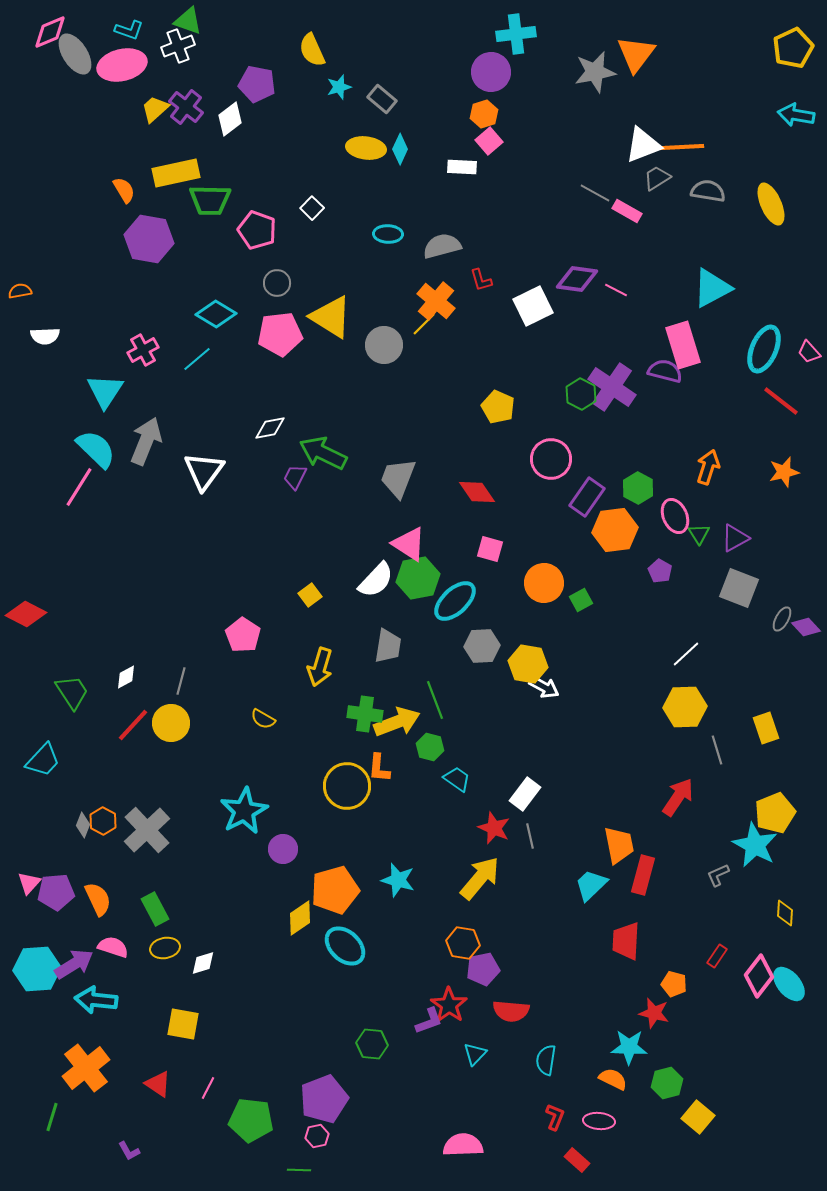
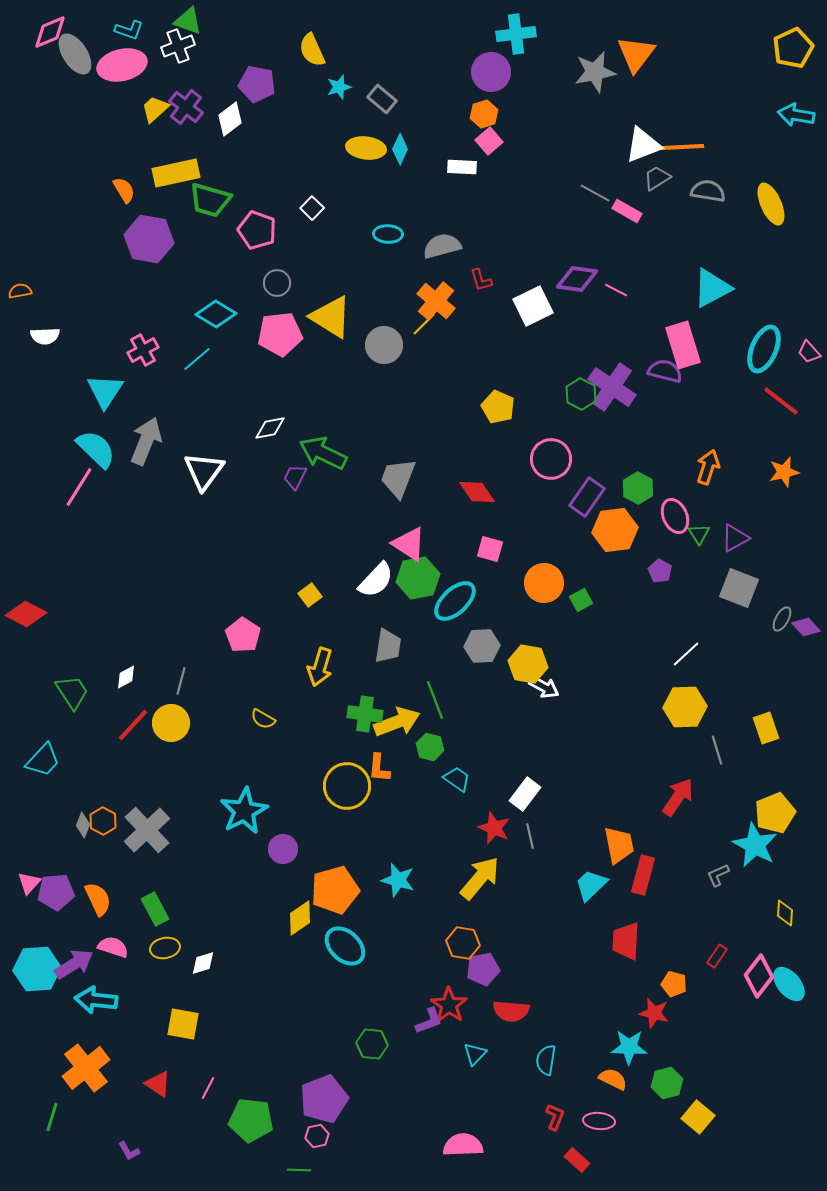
green trapezoid at (210, 200): rotated 15 degrees clockwise
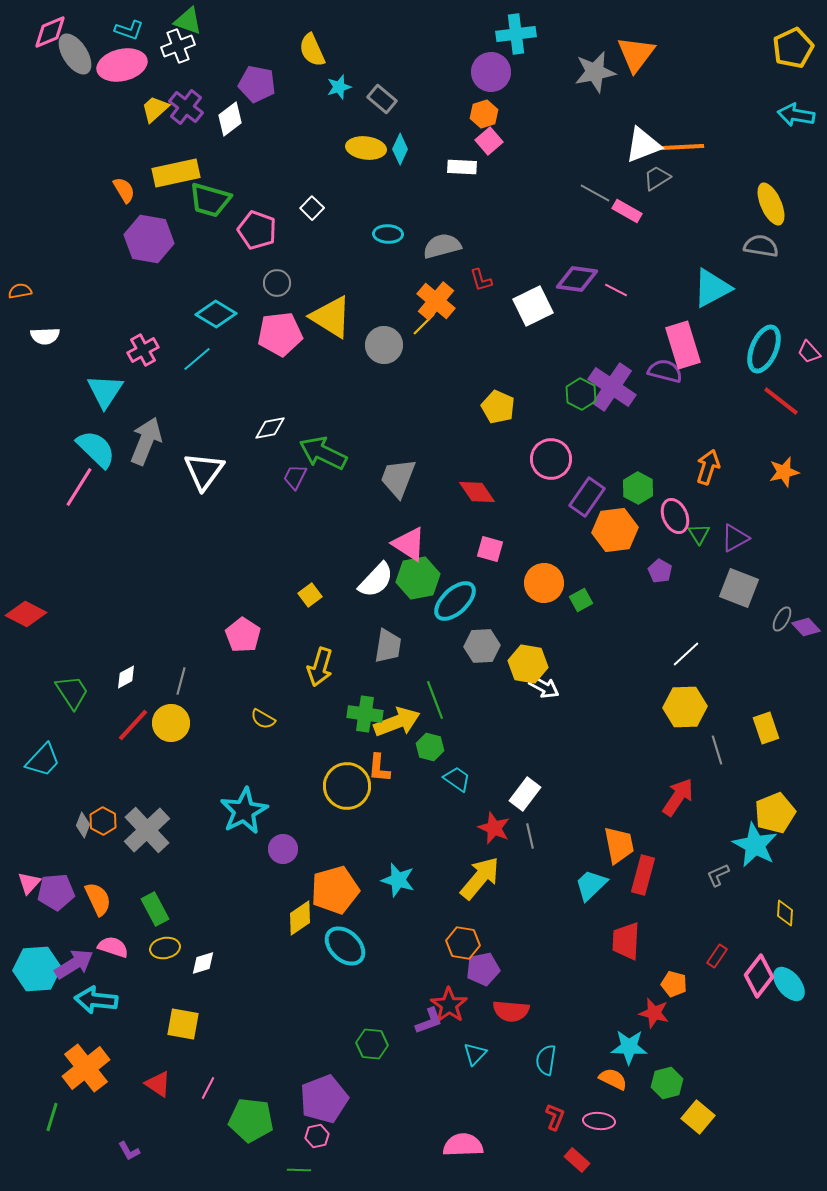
gray semicircle at (708, 191): moved 53 px right, 55 px down
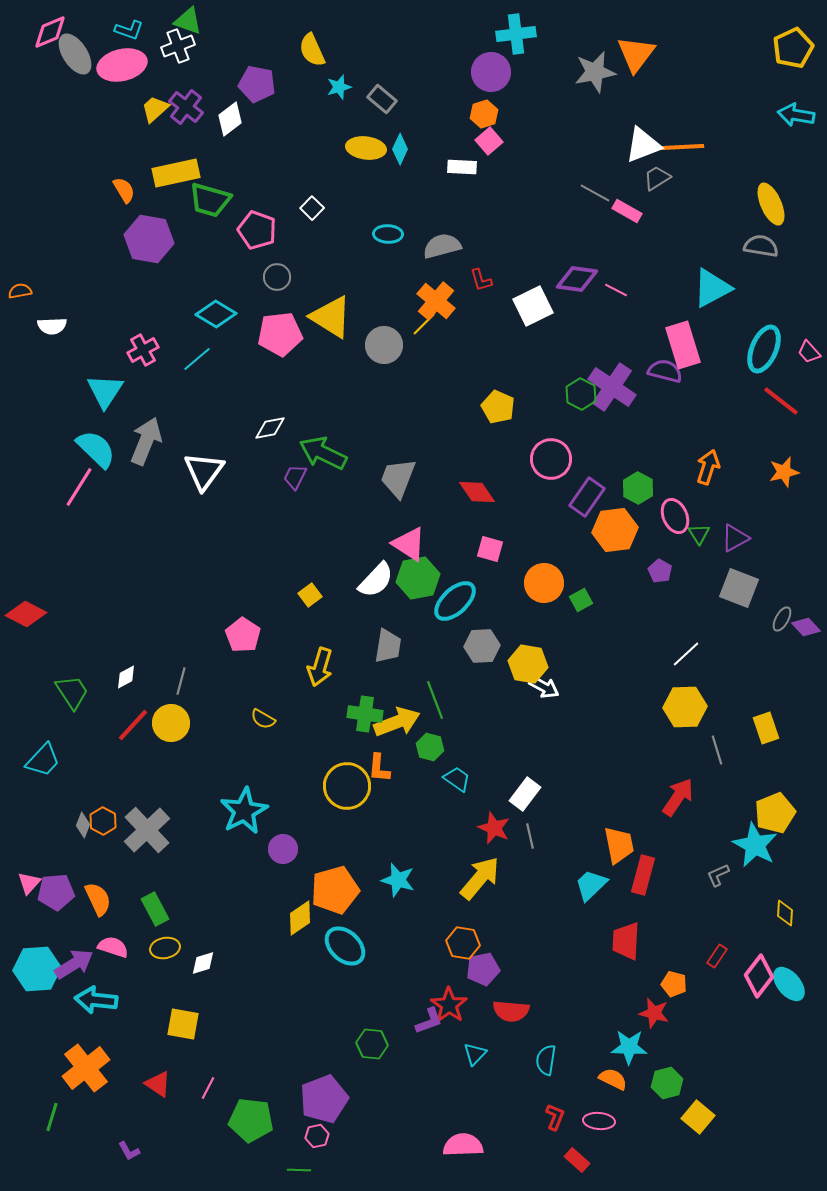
gray circle at (277, 283): moved 6 px up
white semicircle at (45, 336): moved 7 px right, 10 px up
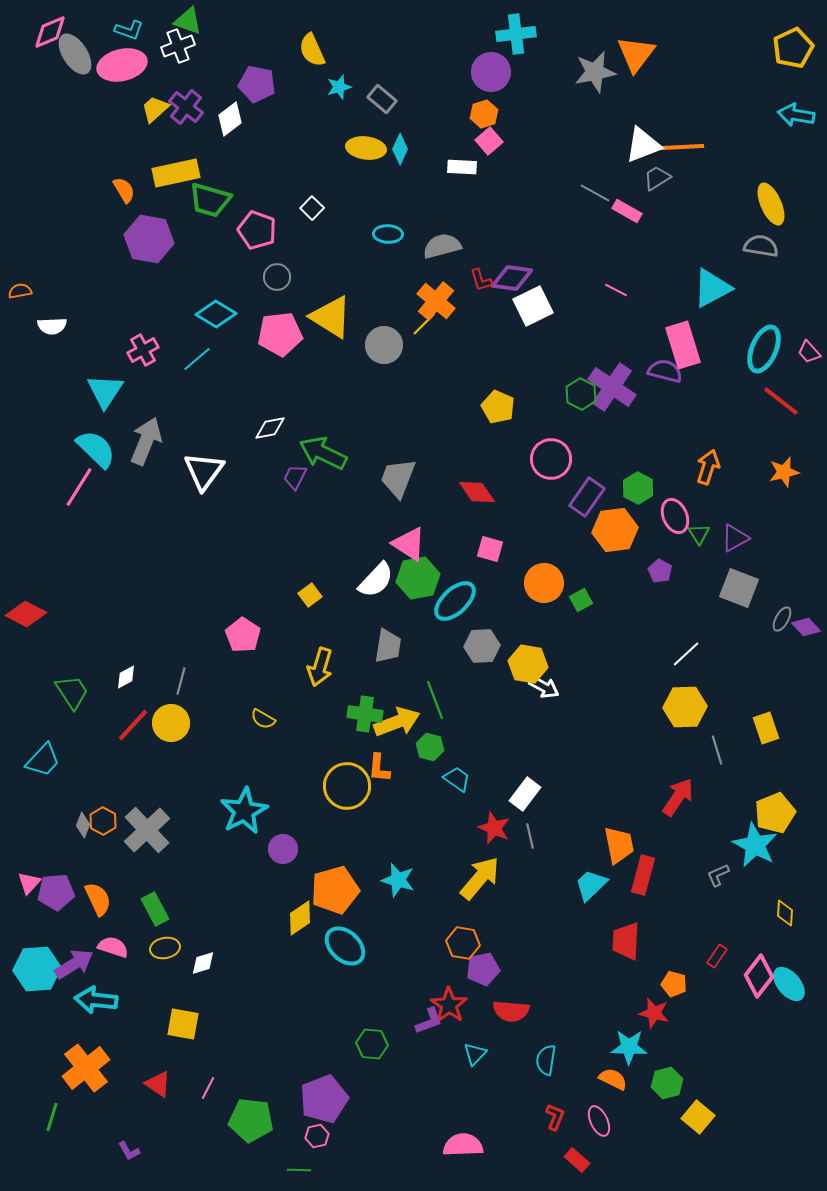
purple diamond at (577, 279): moved 65 px left, 1 px up
pink ellipse at (599, 1121): rotated 60 degrees clockwise
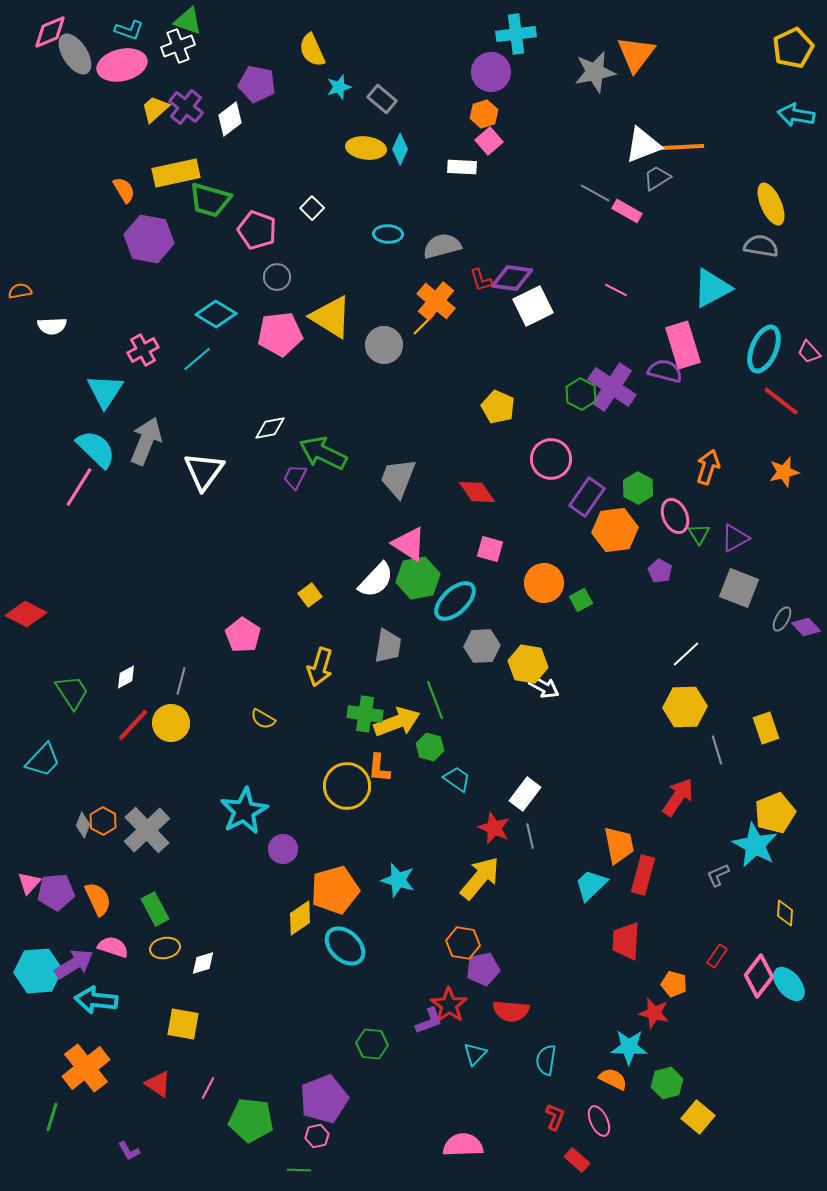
cyan hexagon at (37, 969): moved 1 px right, 2 px down
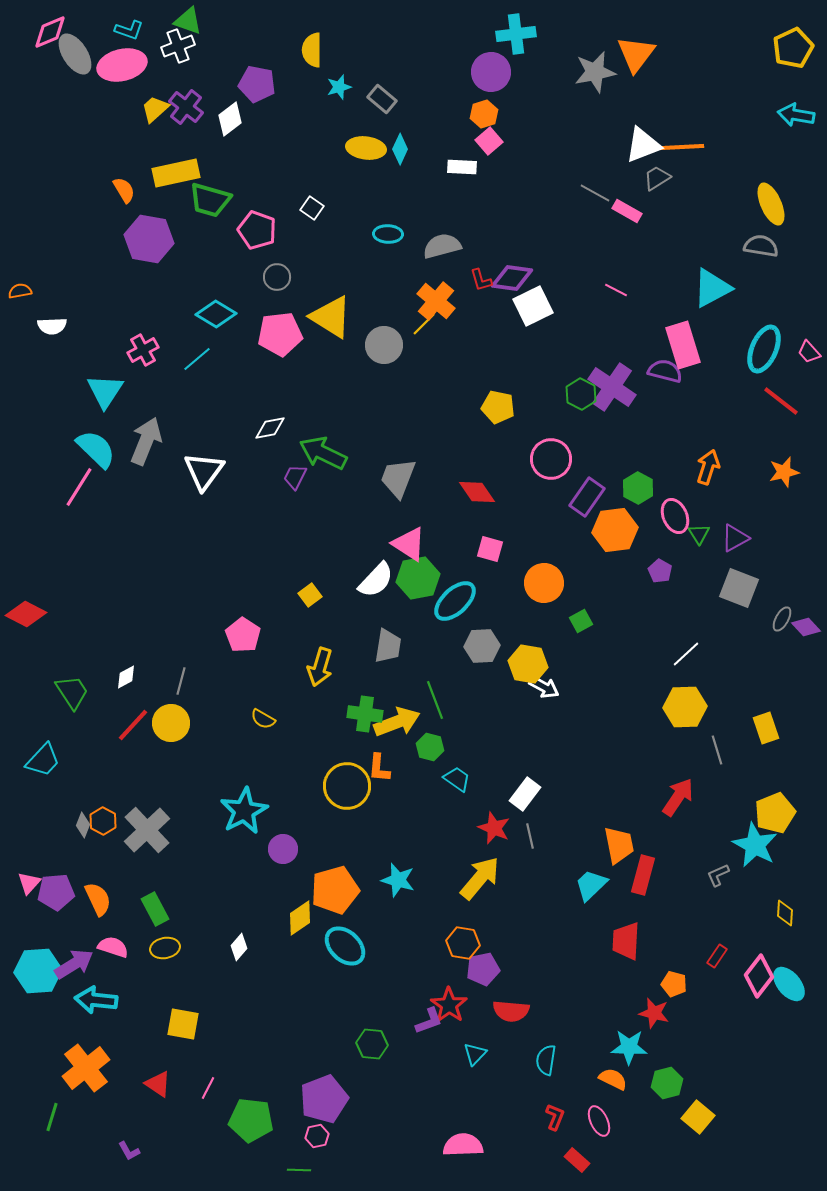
yellow semicircle at (312, 50): rotated 24 degrees clockwise
white square at (312, 208): rotated 10 degrees counterclockwise
yellow pentagon at (498, 407): rotated 12 degrees counterclockwise
green square at (581, 600): moved 21 px down
white diamond at (203, 963): moved 36 px right, 16 px up; rotated 32 degrees counterclockwise
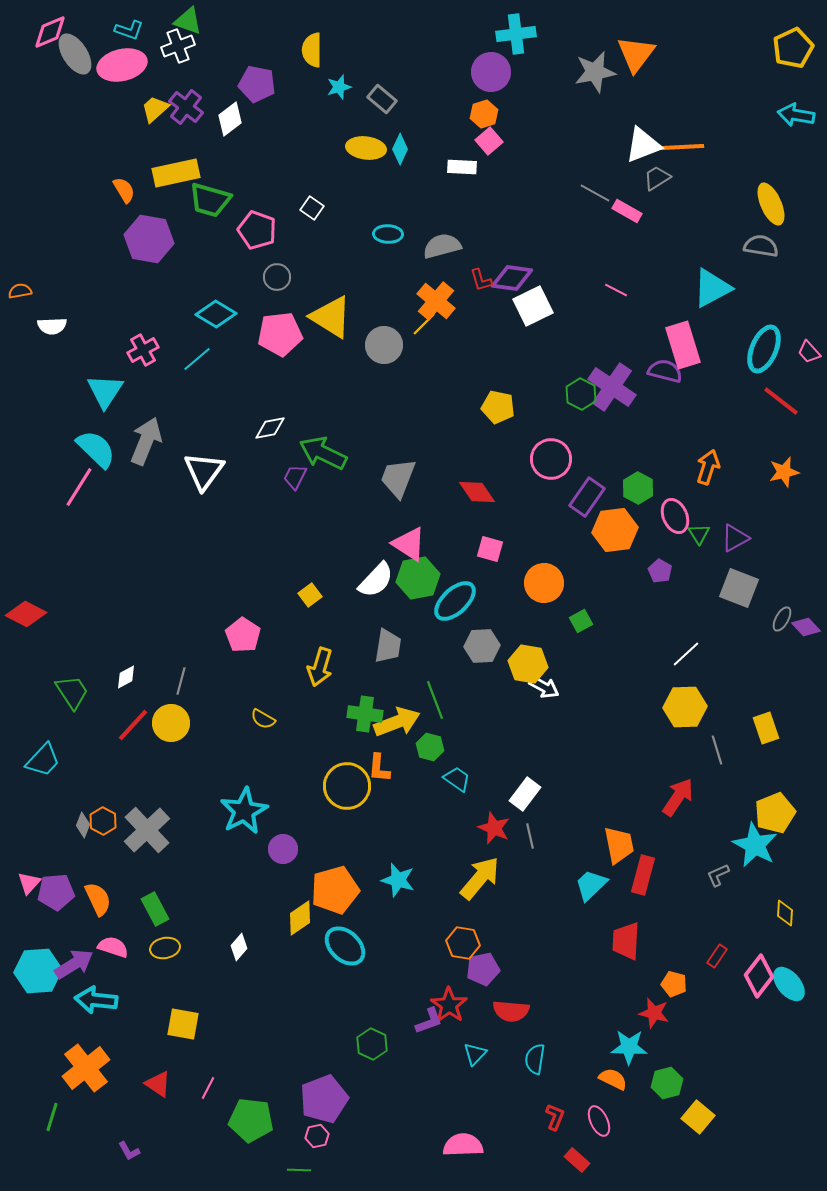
green hexagon at (372, 1044): rotated 20 degrees clockwise
cyan semicircle at (546, 1060): moved 11 px left, 1 px up
